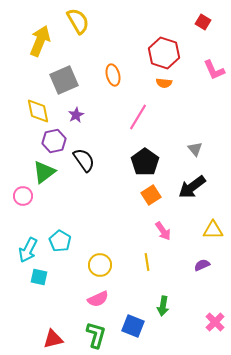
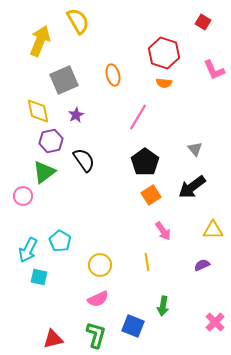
purple hexagon: moved 3 px left
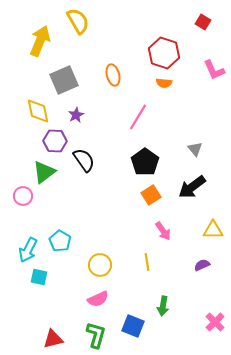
purple hexagon: moved 4 px right; rotated 15 degrees clockwise
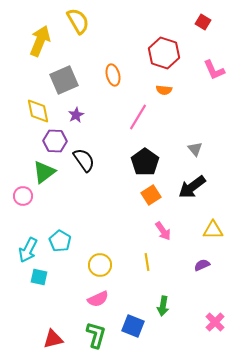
orange semicircle: moved 7 px down
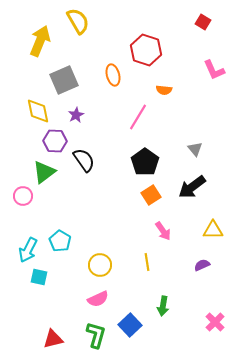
red hexagon: moved 18 px left, 3 px up
blue square: moved 3 px left, 1 px up; rotated 25 degrees clockwise
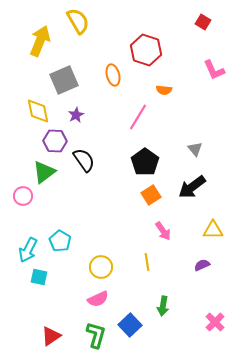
yellow circle: moved 1 px right, 2 px down
red triangle: moved 2 px left, 3 px up; rotated 20 degrees counterclockwise
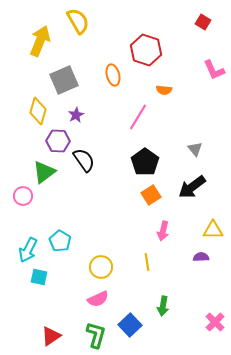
yellow diamond: rotated 28 degrees clockwise
purple hexagon: moved 3 px right
pink arrow: rotated 48 degrees clockwise
purple semicircle: moved 1 px left, 8 px up; rotated 21 degrees clockwise
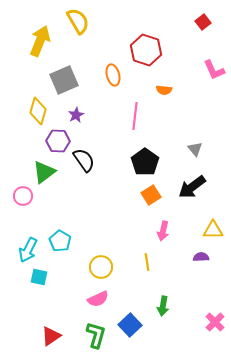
red square: rotated 21 degrees clockwise
pink line: moved 3 px left, 1 px up; rotated 24 degrees counterclockwise
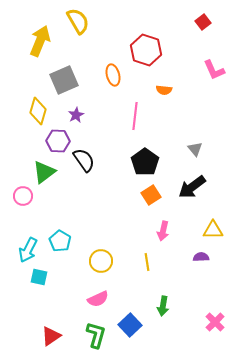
yellow circle: moved 6 px up
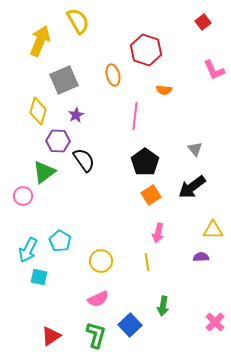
pink arrow: moved 5 px left, 2 px down
